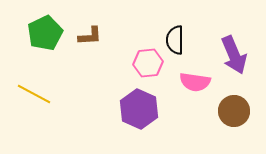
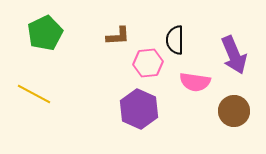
brown L-shape: moved 28 px right
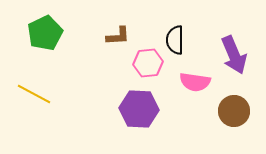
purple hexagon: rotated 21 degrees counterclockwise
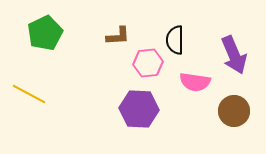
yellow line: moved 5 px left
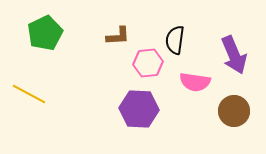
black semicircle: rotated 8 degrees clockwise
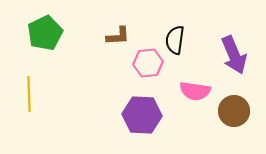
pink semicircle: moved 9 px down
yellow line: rotated 60 degrees clockwise
purple hexagon: moved 3 px right, 6 px down
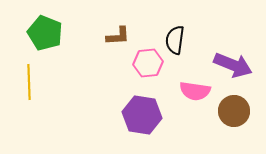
green pentagon: rotated 24 degrees counterclockwise
purple arrow: moved 1 px left, 10 px down; rotated 45 degrees counterclockwise
yellow line: moved 12 px up
purple hexagon: rotated 6 degrees clockwise
